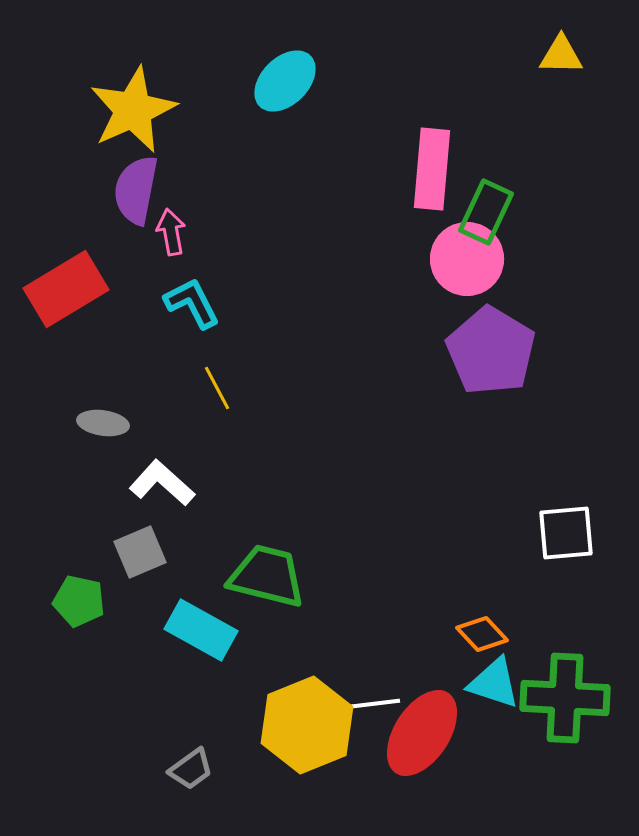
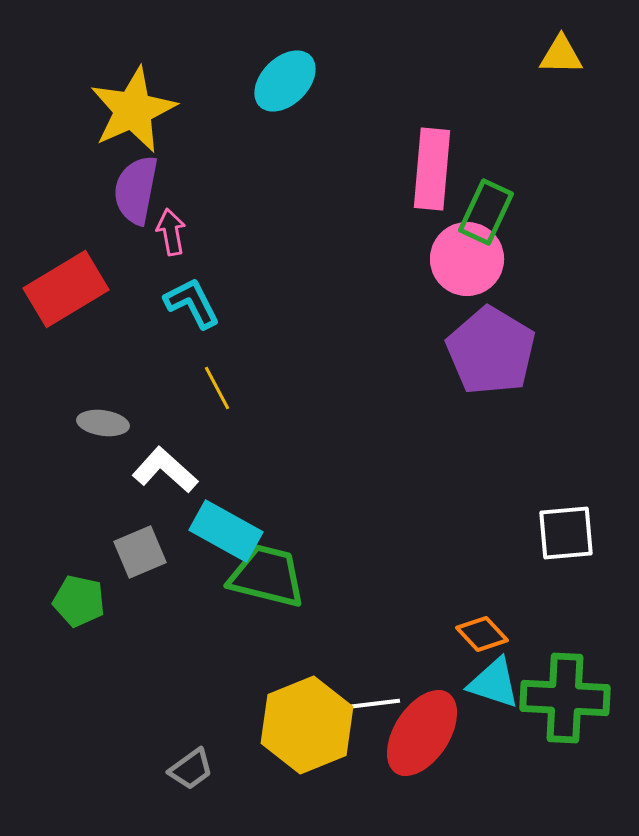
white L-shape: moved 3 px right, 13 px up
cyan rectangle: moved 25 px right, 99 px up
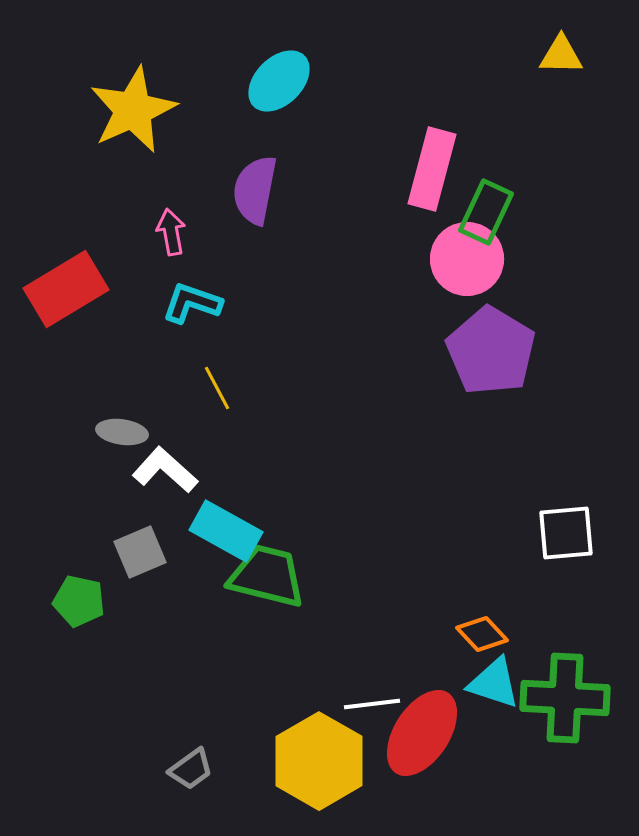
cyan ellipse: moved 6 px left
pink rectangle: rotated 10 degrees clockwise
purple semicircle: moved 119 px right
cyan L-shape: rotated 44 degrees counterclockwise
gray ellipse: moved 19 px right, 9 px down
yellow hexagon: moved 12 px right, 36 px down; rotated 8 degrees counterclockwise
